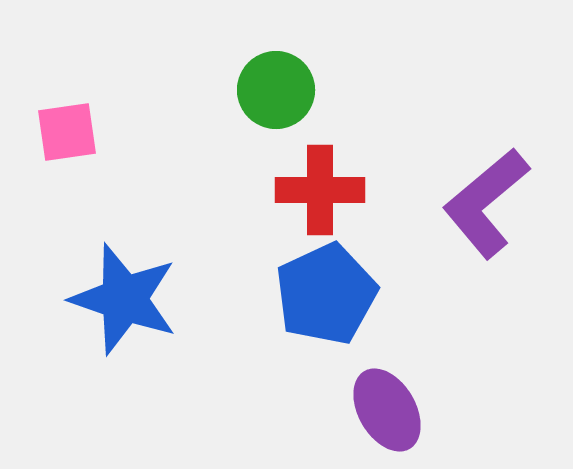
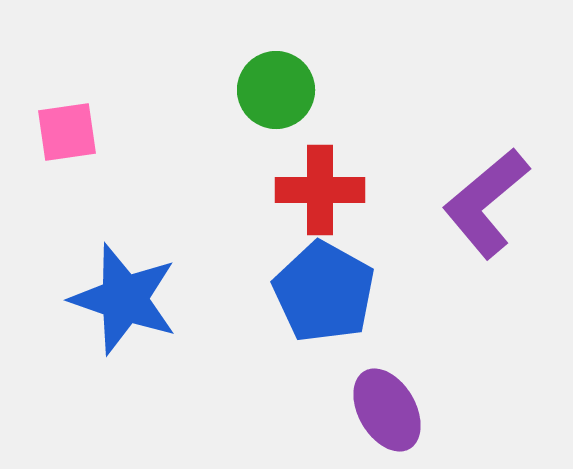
blue pentagon: moved 2 px left, 2 px up; rotated 18 degrees counterclockwise
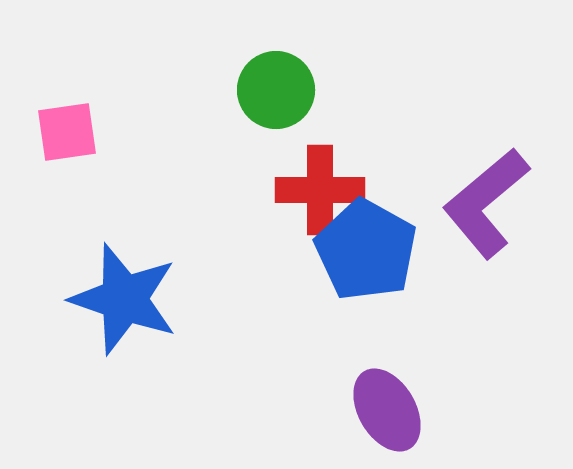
blue pentagon: moved 42 px right, 42 px up
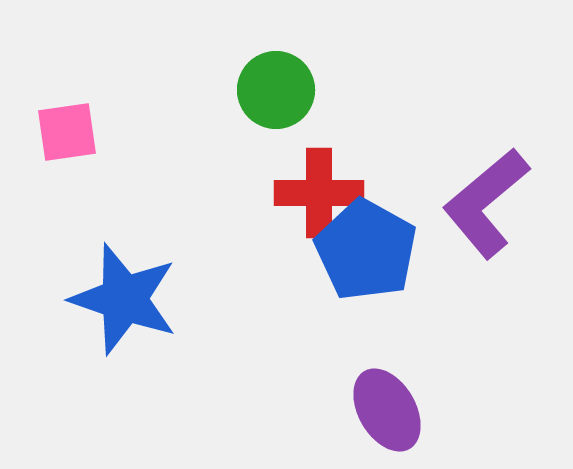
red cross: moved 1 px left, 3 px down
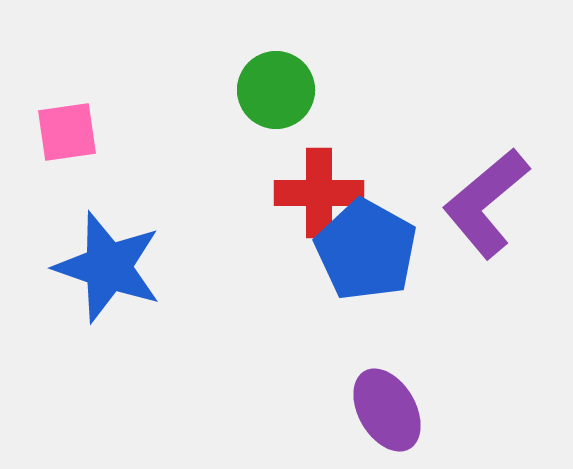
blue star: moved 16 px left, 32 px up
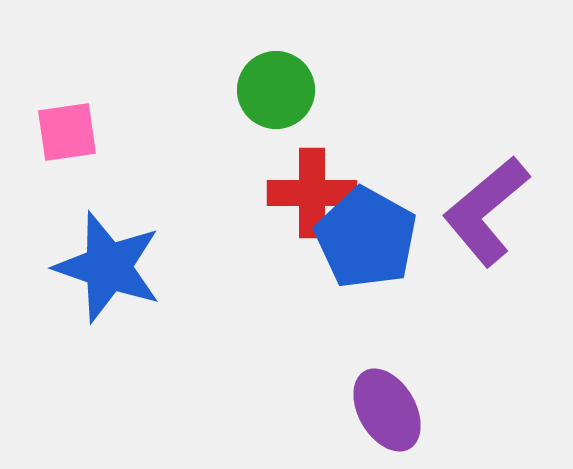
red cross: moved 7 px left
purple L-shape: moved 8 px down
blue pentagon: moved 12 px up
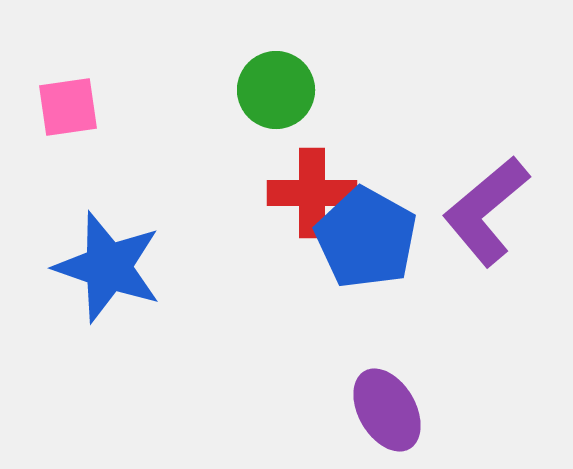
pink square: moved 1 px right, 25 px up
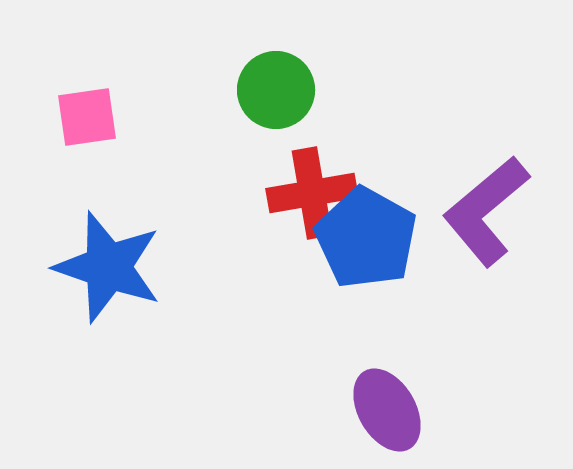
pink square: moved 19 px right, 10 px down
red cross: rotated 10 degrees counterclockwise
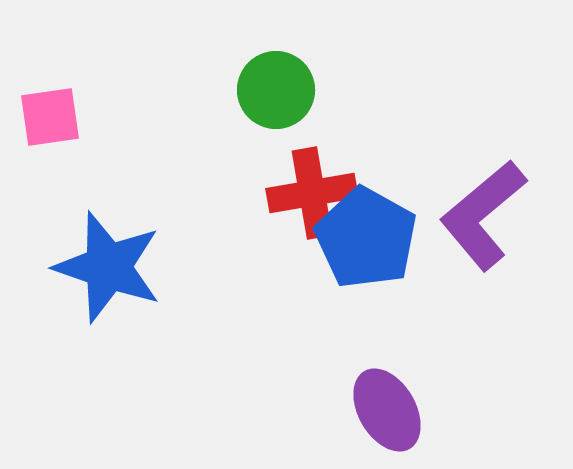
pink square: moved 37 px left
purple L-shape: moved 3 px left, 4 px down
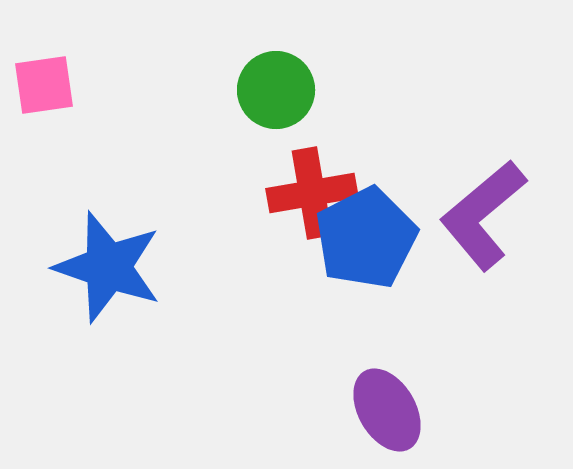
pink square: moved 6 px left, 32 px up
blue pentagon: rotated 16 degrees clockwise
